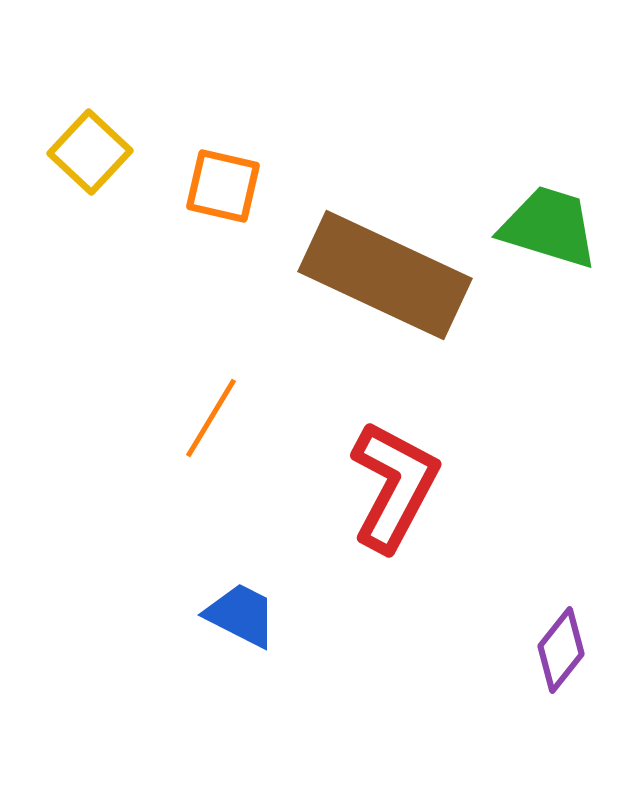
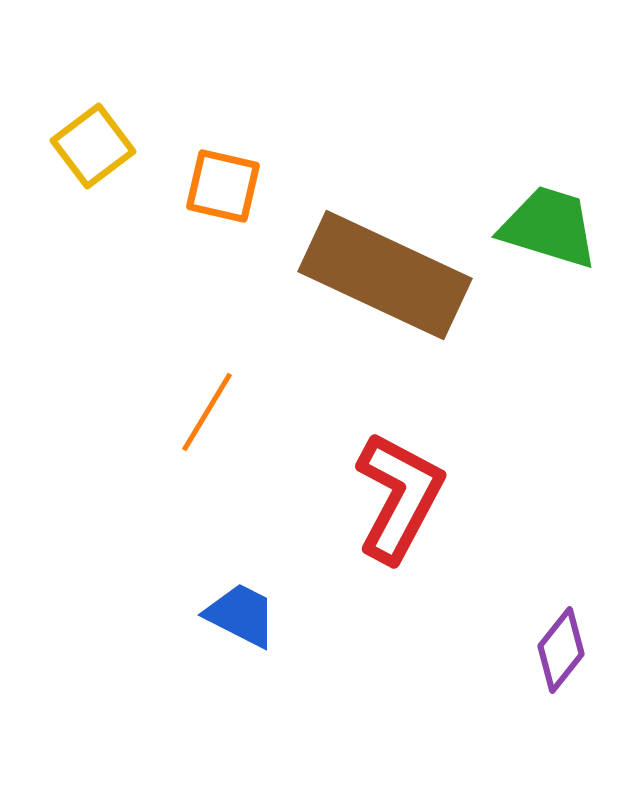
yellow square: moved 3 px right, 6 px up; rotated 10 degrees clockwise
orange line: moved 4 px left, 6 px up
red L-shape: moved 5 px right, 11 px down
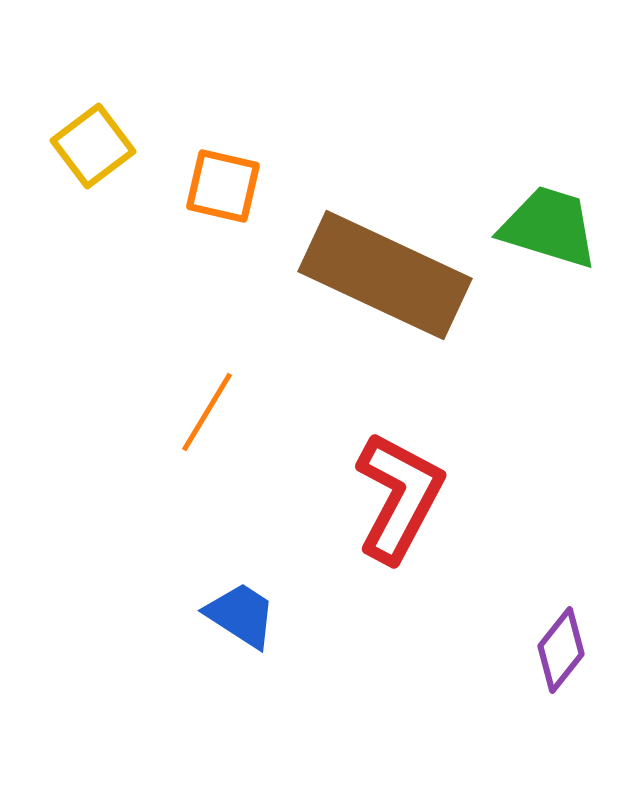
blue trapezoid: rotated 6 degrees clockwise
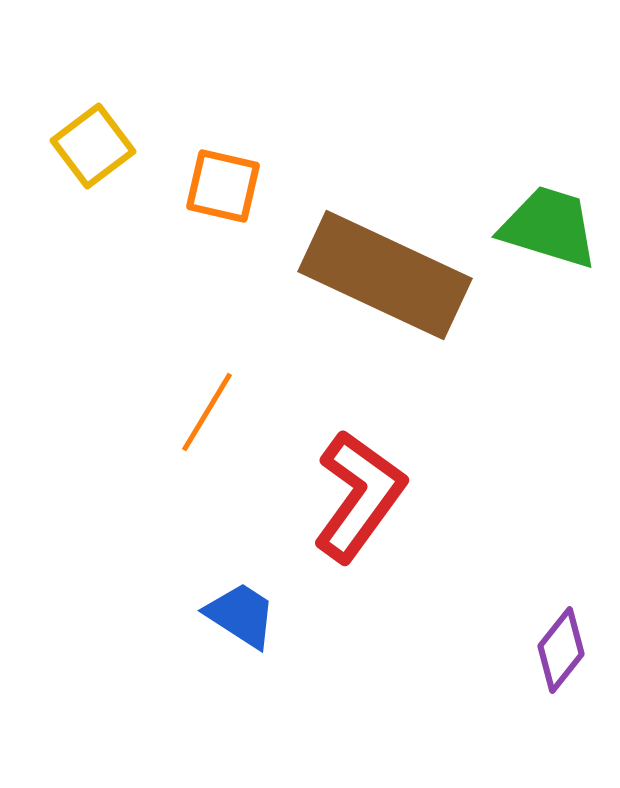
red L-shape: moved 40 px left, 1 px up; rotated 8 degrees clockwise
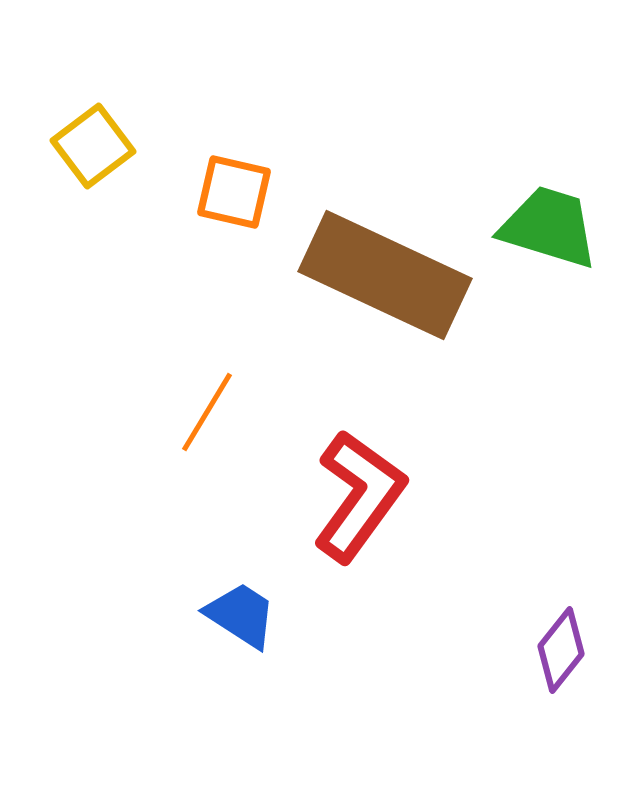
orange square: moved 11 px right, 6 px down
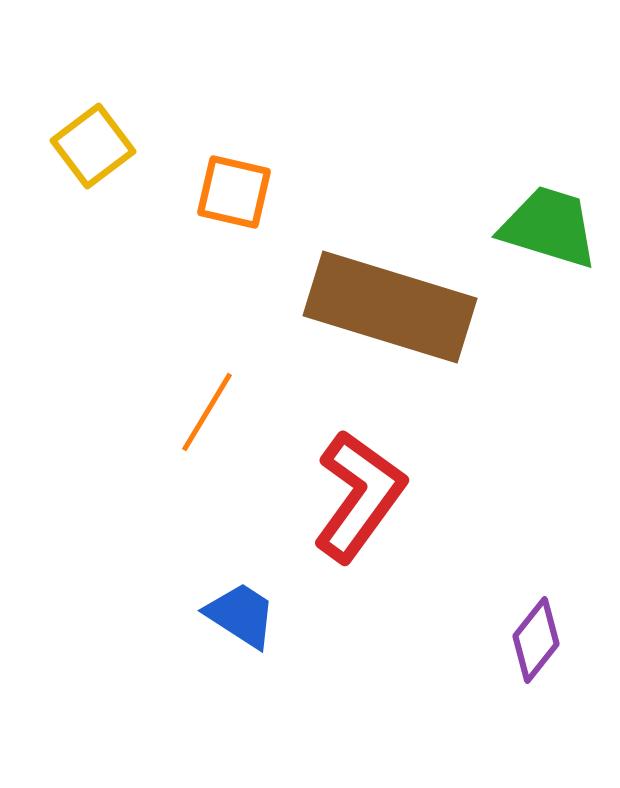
brown rectangle: moved 5 px right, 32 px down; rotated 8 degrees counterclockwise
purple diamond: moved 25 px left, 10 px up
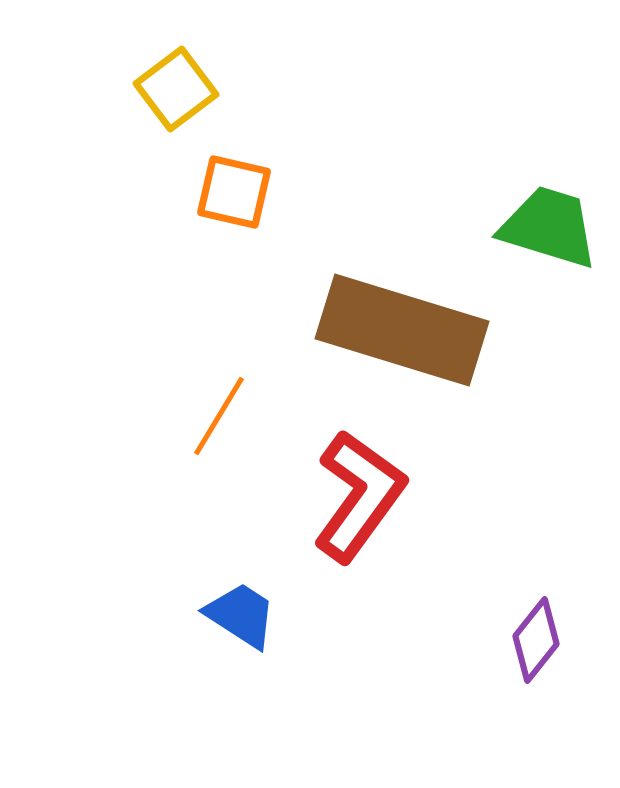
yellow square: moved 83 px right, 57 px up
brown rectangle: moved 12 px right, 23 px down
orange line: moved 12 px right, 4 px down
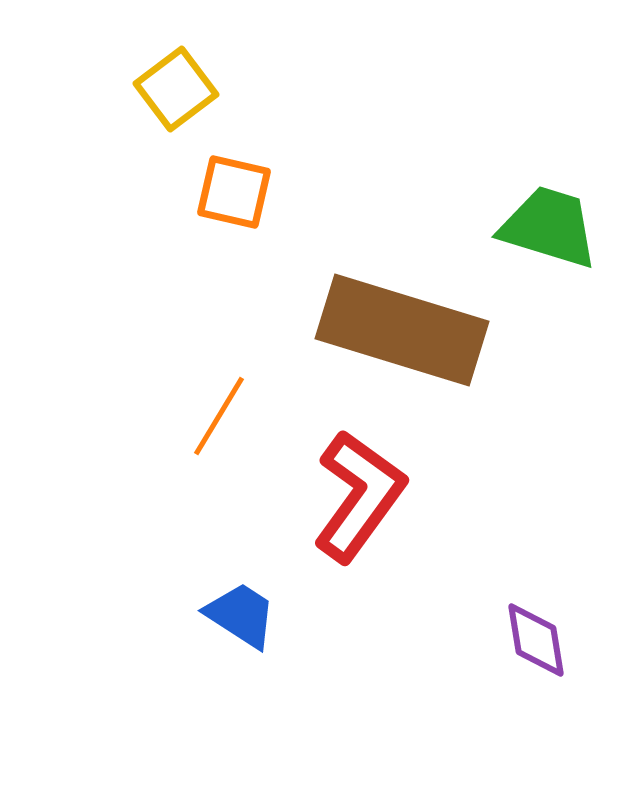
purple diamond: rotated 48 degrees counterclockwise
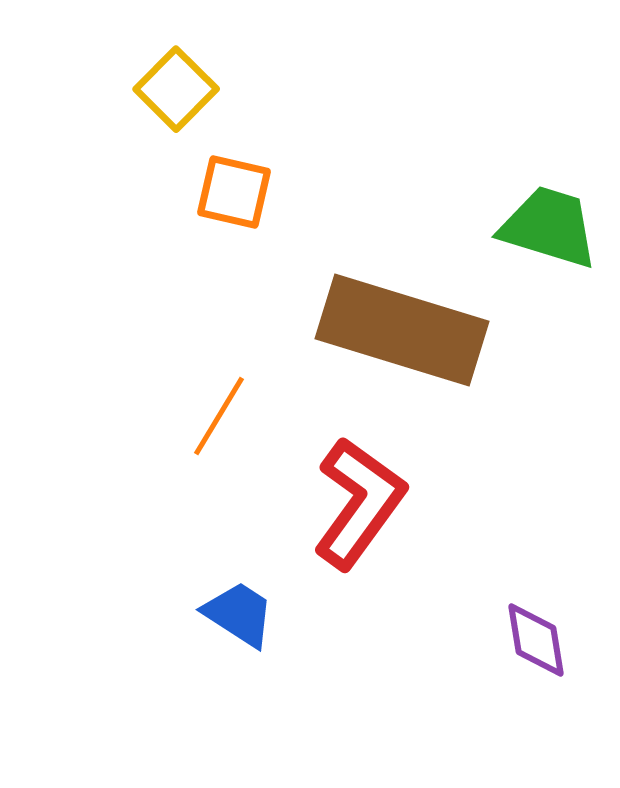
yellow square: rotated 8 degrees counterclockwise
red L-shape: moved 7 px down
blue trapezoid: moved 2 px left, 1 px up
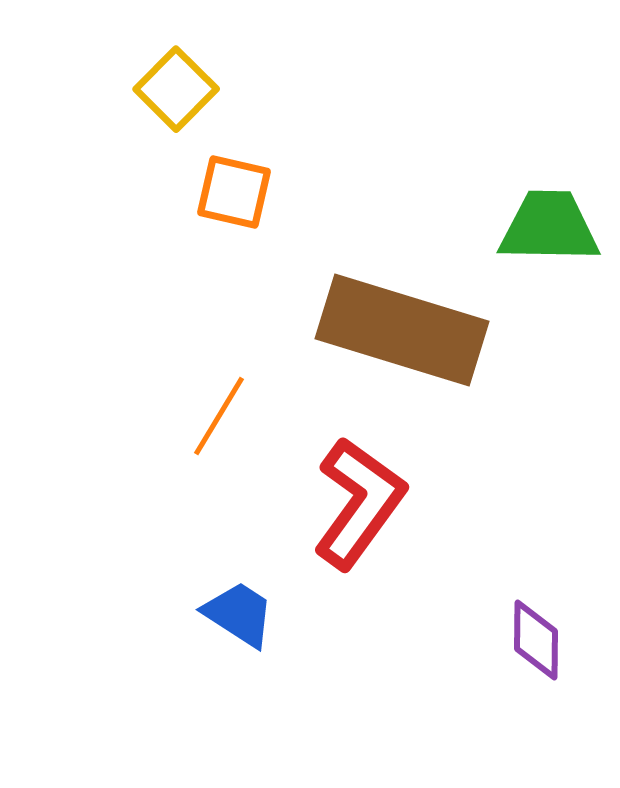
green trapezoid: rotated 16 degrees counterclockwise
purple diamond: rotated 10 degrees clockwise
